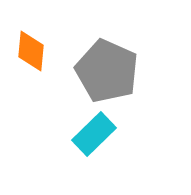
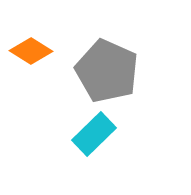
orange diamond: rotated 63 degrees counterclockwise
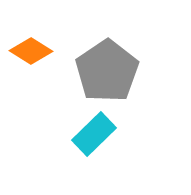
gray pentagon: rotated 14 degrees clockwise
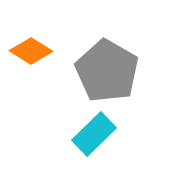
gray pentagon: rotated 8 degrees counterclockwise
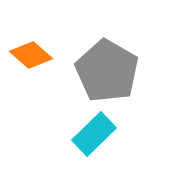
orange diamond: moved 4 px down; rotated 9 degrees clockwise
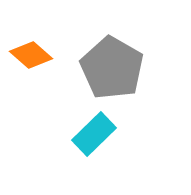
gray pentagon: moved 5 px right, 3 px up
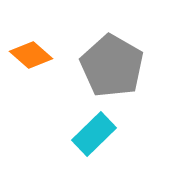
gray pentagon: moved 2 px up
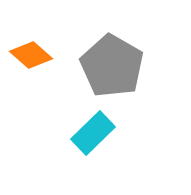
cyan rectangle: moved 1 px left, 1 px up
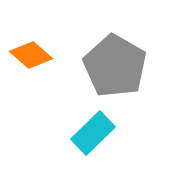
gray pentagon: moved 3 px right
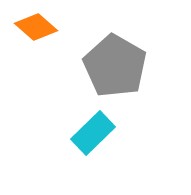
orange diamond: moved 5 px right, 28 px up
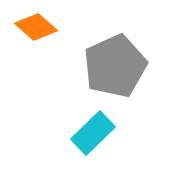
gray pentagon: rotated 18 degrees clockwise
